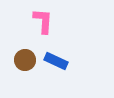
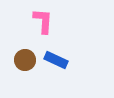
blue rectangle: moved 1 px up
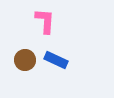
pink L-shape: moved 2 px right
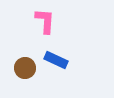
brown circle: moved 8 px down
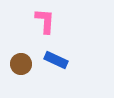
brown circle: moved 4 px left, 4 px up
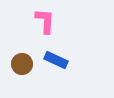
brown circle: moved 1 px right
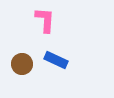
pink L-shape: moved 1 px up
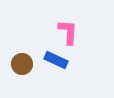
pink L-shape: moved 23 px right, 12 px down
